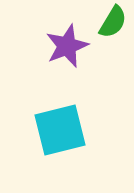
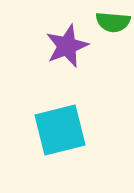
green semicircle: rotated 64 degrees clockwise
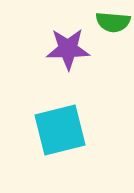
purple star: moved 1 px right, 3 px down; rotated 21 degrees clockwise
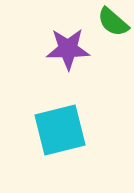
green semicircle: rotated 36 degrees clockwise
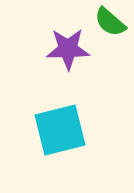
green semicircle: moved 3 px left
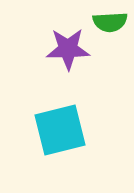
green semicircle: rotated 44 degrees counterclockwise
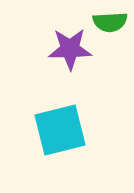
purple star: moved 2 px right
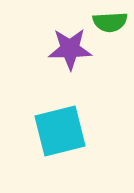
cyan square: moved 1 px down
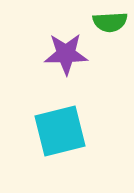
purple star: moved 4 px left, 5 px down
